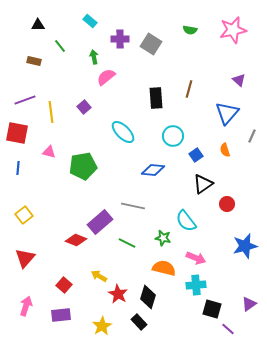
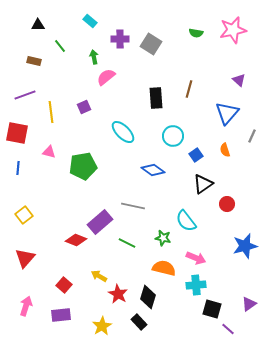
green semicircle at (190, 30): moved 6 px right, 3 px down
purple line at (25, 100): moved 5 px up
purple square at (84, 107): rotated 16 degrees clockwise
blue diamond at (153, 170): rotated 30 degrees clockwise
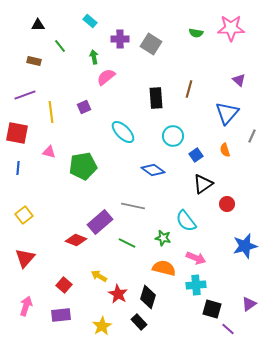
pink star at (233, 30): moved 2 px left, 2 px up; rotated 12 degrees clockwise
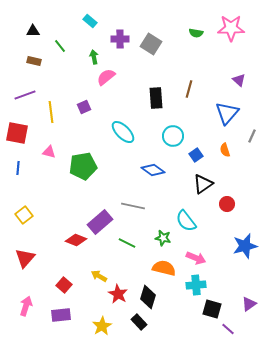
black triangle at (38, 25): moved 5 px left, 6 px down
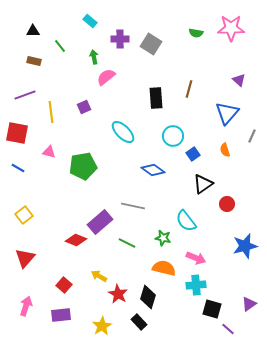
blue square at (196, 155): moved 3 px left, 1 px up
blue line at (18, 168): rotated 64 degrees counterclockwise
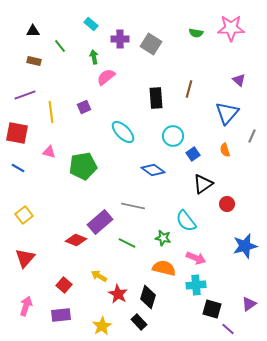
cyan rectangle at (90, 21): moved 1 px right, 3 px down
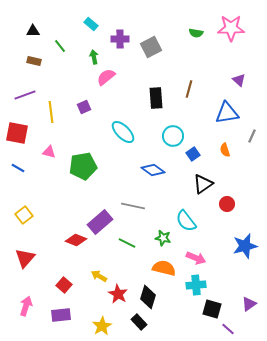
gray square at (151, 44): moved 3 px down; rotated 30 degrees clockwise
blue triangle at (227, 113): rotated 40 degrees clockwise
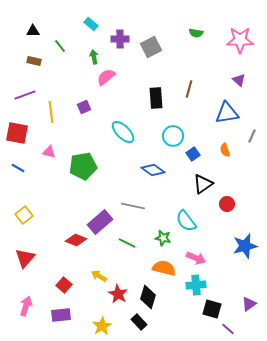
pink star at (231, 28): moved 9 px right, 12 px down
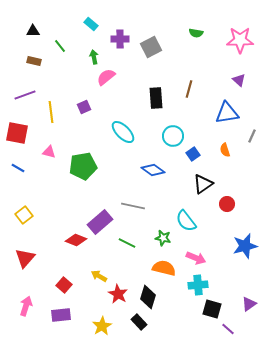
cyan cross at (196, 285): moved 2 px right
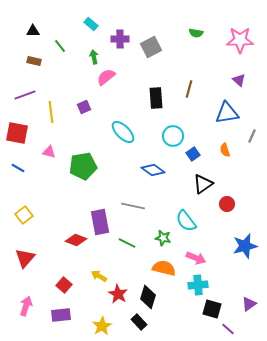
purple rectangle at (100, 222): rotated 60 degrees counterclockwise
